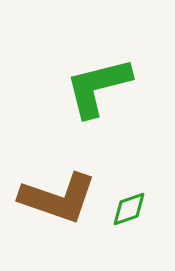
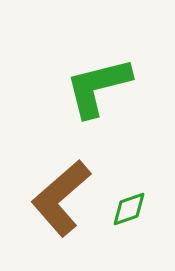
brown L-shape: moved 3 px right; rotated 120 degrees clockwise
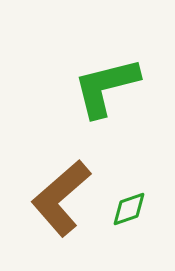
green L-shape: moved 8 px right
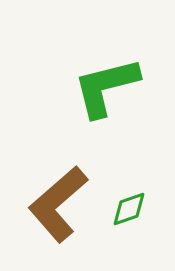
brown L-shape: moved 3 px left, 6 px down
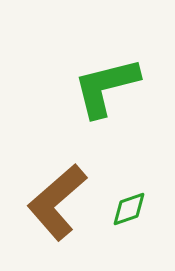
brown L-shape: moved 1 px left, 2 px up
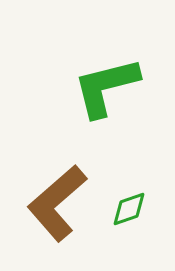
brown L-shape: moved 1 px down
